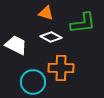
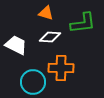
white diamond: moved 1 px left; rotated 25 degrees counterclockwise
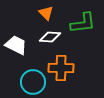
orange triangle: rotated 28 degrees clockwise
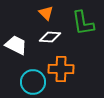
green L-shape: rotated 88 degrees clockwise
orange cross: moved 1 px down
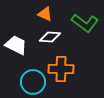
orange triangle: moved 1 px left, 1 px down; rotated 21 degrees counterclockwise
green L-shape: moved 2 px right; rotated 44 degrees counterclockwise
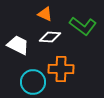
green L-shape: moved 2 px left, 3 px down
white trapezoid: moved 2 px right
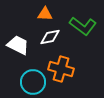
orange triangle: rotated 21 degrees counterclockwise
white diamond: rotated 15 degrees counterclockwise
orange cross: rotated 15 degrees clockwise
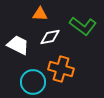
orange triangle: moved 5 px left
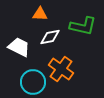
green L-shape: rotated 24 degrees counterclockwise
white trapezoid: moved 1 px right, 2 px down
orange cross: rotated 20 degrees clockwise
